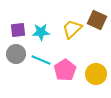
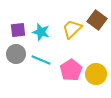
brown square: rotated 12 degrees clockwise
cyan star: rotated 18 degrees clockwise
pink pentagon: moved 6 px right
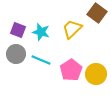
brown square: moved 7 px up
purple square: rotated 28 degrees clockwise
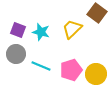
cyan line: moved 6 px down
pink pentagon: rotated 15 degrees clockwise
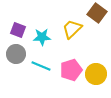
cyan star: moved 1 px right, 5 px down; rotated 18 degrees counterclockwise
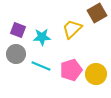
brown square: rotated 24 degrees clockwise
